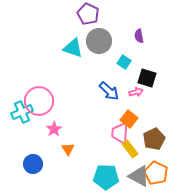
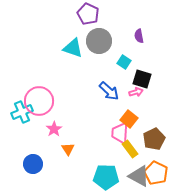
black square: moved 5 px left, 1 px down
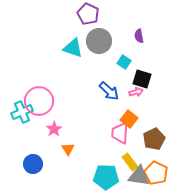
yellow rectangle: moved 13 px down
gray triangle: rotated 20 degrees counterclockwise
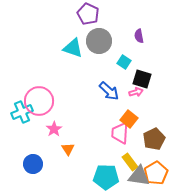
orange pentagon: rotated 15 degrees clockwise
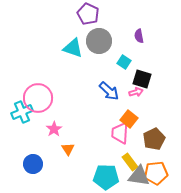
pink circle: moved 1 px left, 3 px up
orange pentagon: rotated 25 degrees clockwise
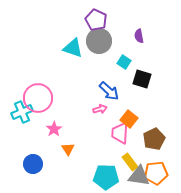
purple pentagon: moved 8 px right, 6 px down
pink arrow: moved 36 px left, 17 px down
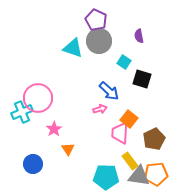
yellow rectangle: moved 1 px up
orange pentagon: moved 1 px down
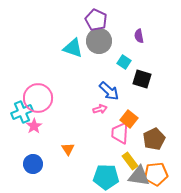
pink star: moved 20 px left, 3 px up
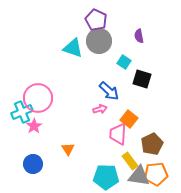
pink trapezoid: moved 2 px left, 1 px down
brown pentagon: moved 2 px left, 5 px down
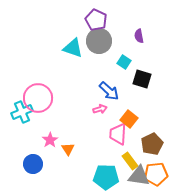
pink star: moved 16 px right, 14 px down
